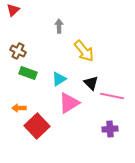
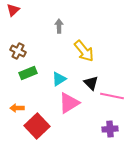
green rectangle: rotated 42 degrees counterclockwise
orange arrow: moved 2 px left
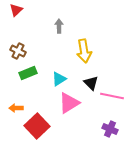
red triangle: moved 3 px right
yellow arrow: rotated 30 degrees clockwise
orange arrow: moved 1 px left
purple cross: rotated 28 degrees clockwise
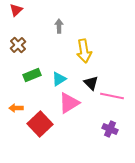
brown cross: moved 6 px up; rotated 21 degrees clockwise
green rectangle: moved 4 px right, 2 px down
red square: moved 3 px right, 2 px up
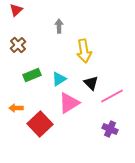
pink line: rotated 40 degrees counterclockwise
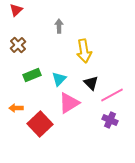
cyan triangle: rotated 14 degrees counterclockwise
pink line: moved 1 px up
purple cross: moved 9 px up
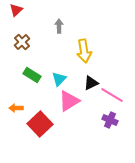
brown cross: moved 4 px right, 3 px up
green rectangle: rotated 54 degrees clockwise
black triangle: rotated 49 degrees clockwise
pink line: rotated 60 degrees clockwise
pink triangle: moved 2 px up
